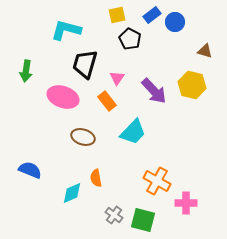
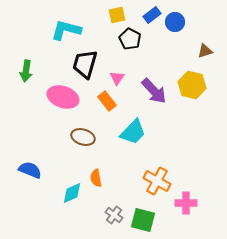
brown triangle: rotated 35 degrees counterclockwise
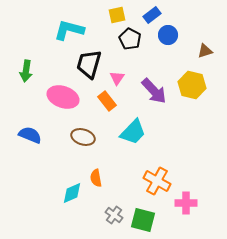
blue circle: moved 7 px left, 13 px down
cyan L-shape: moved 3 px right
black trapezoid: moved 4 px right
blue semicircle: moved 35 px up
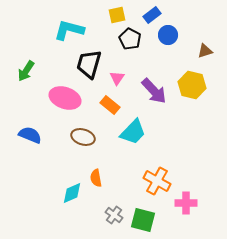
green arrow: rotated 25 degrees clockwise
pink ellipse: moved 2 px right, 1 px down
orange rectangle: moved 3 px right, 4 px down; rotated 12 degrees counterclockwise
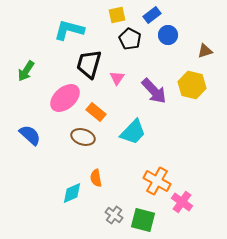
pink ellipse: rotated 60 degrees counterclockwise
orange rectangle: moved 14 px left, 7 px down
blue semicircle: rotated 20 degrees clockwise
pink cross: moved 4 px left, 1 px up; rotated 35 degrees clockwise
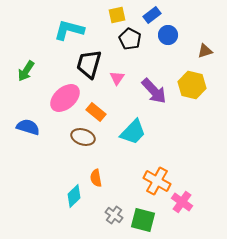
blue semicircle: moved 2 px left, 8 px up; rotated 25 degrees counterclockwise
cyan diamond: moved 2 px right, 3 px down; rotated 20 degrees counterclockwise
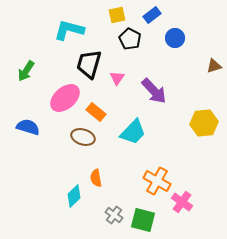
blue circle: moved 7 px right, 3 px down
brown triangle: moved 9 px right, 15 px down
yellow hexagon: moved 12 px right, 38 px down; rotated 20 degrees counterclockwise
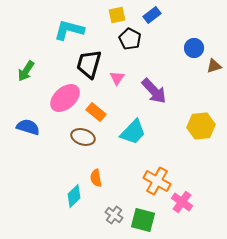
blue circle: moved 19 px right, 10 px down
yellow hexagon: moved 3 px left, 3 px down
